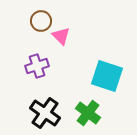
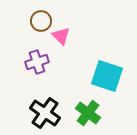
purple cross: moved 4 px up
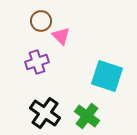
green cross: moved 1 px left, 3 px down
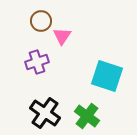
pink triangle: moved 1 px right; rotated 18 degrees clockwise
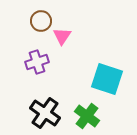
cyan square: moved 3 px down
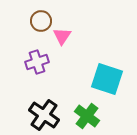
black cross: moved 1 px left, 2 px down
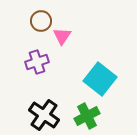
cyan square: moved 7 px left; rotated 20 degrees clockwise
green cross: rotated 25 degrees clockwise
